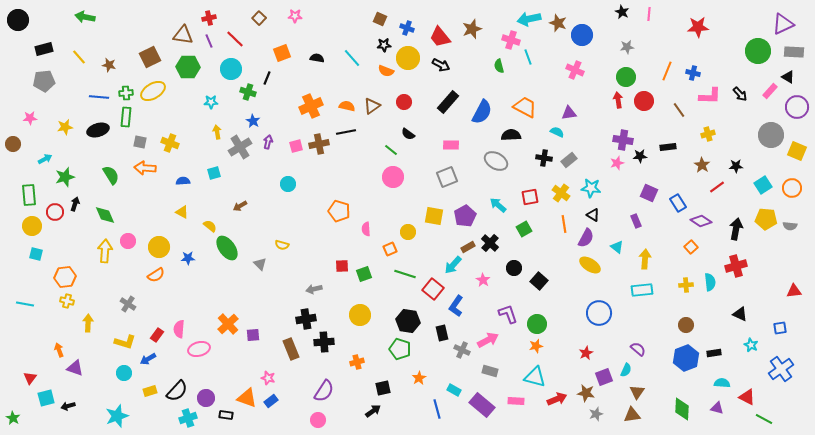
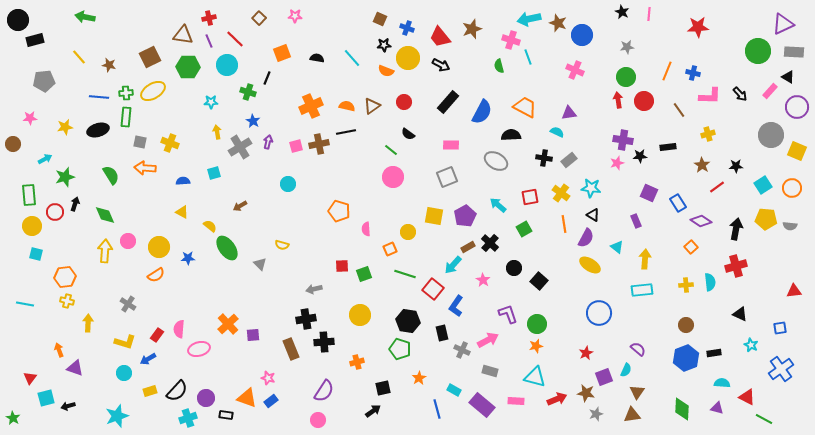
black rectangle at (44, 49): moved 9 px left, 9 px up
cyan circle at (231, 69): moved 4 px left, 4 px up
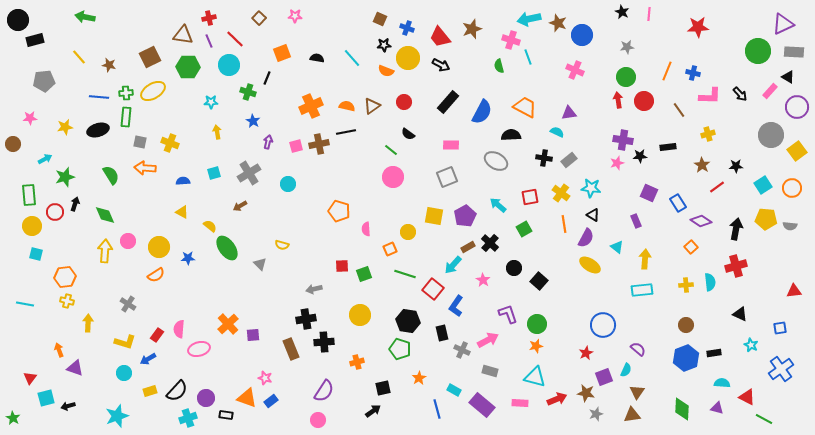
cyan circle at (227, 65): moved 2 px right
gray cross at (240, 147): moved 9 px right, 26 px down
yellow square at (797, 151): rotated 30 degrees clockwise
blue circle at (599, 313): moved 4 px right, 12 px down
pink star at (268, 378): moved 3 px left
pink rectangle at (516, 401): moved 4 px right, 2 px down
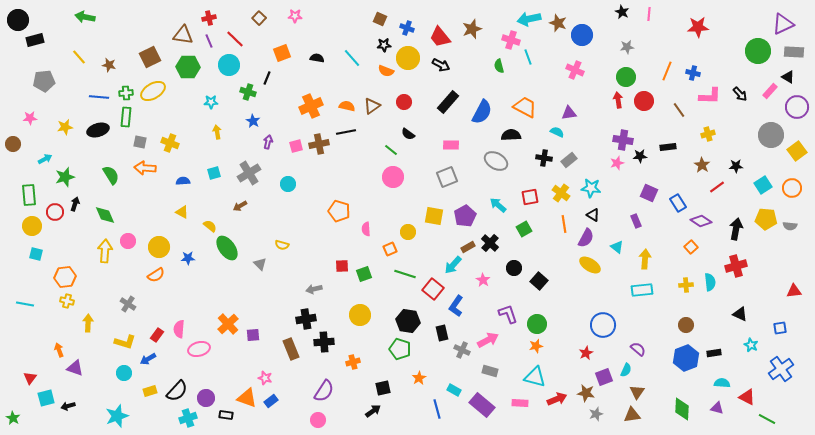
orange cross at (357, 362): moved 4 px left
green line at (764, 419): moved 3 px right
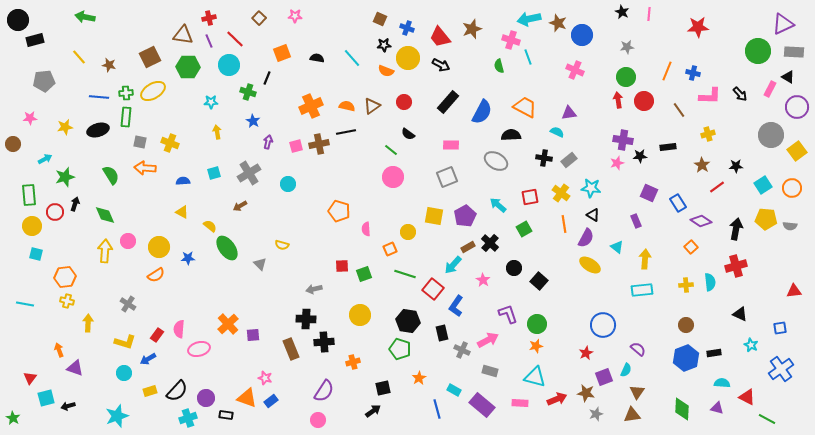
pink rectangle at (770, 91): moved 2 px up; rotated 14 degrees counterclockwise
black cross at (306, 319): rotated 12 degrees clockwise
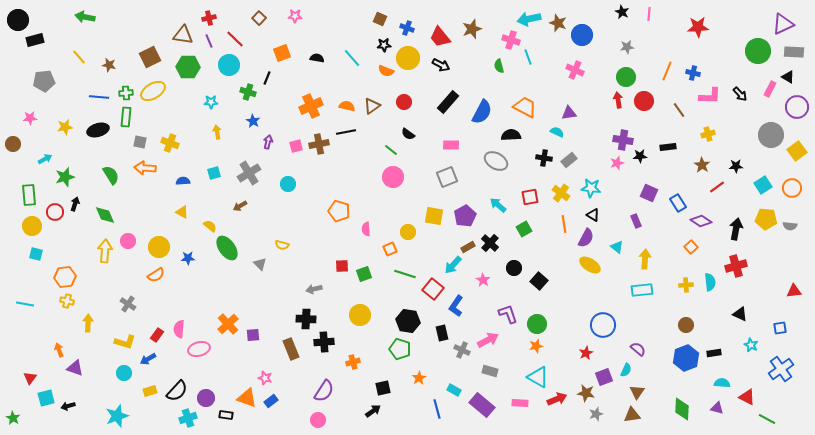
cyan triangle at (535, 377): moved 3 px right; rotated 15 degrees clockwise
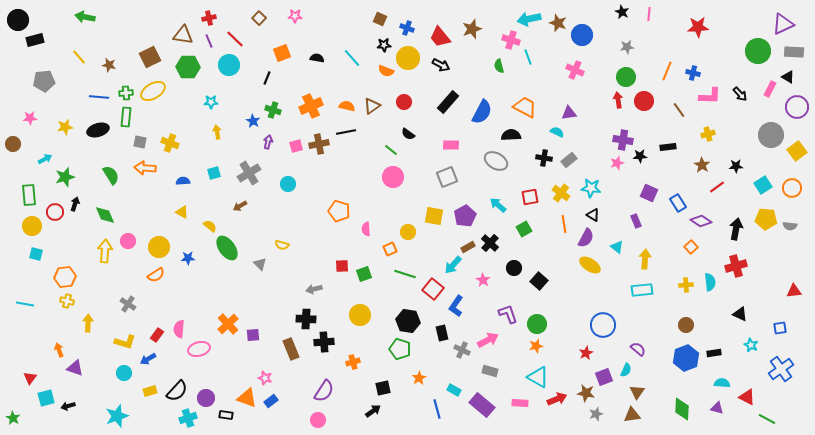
green cross at (248, 92): moved 25 px right, 18 px down
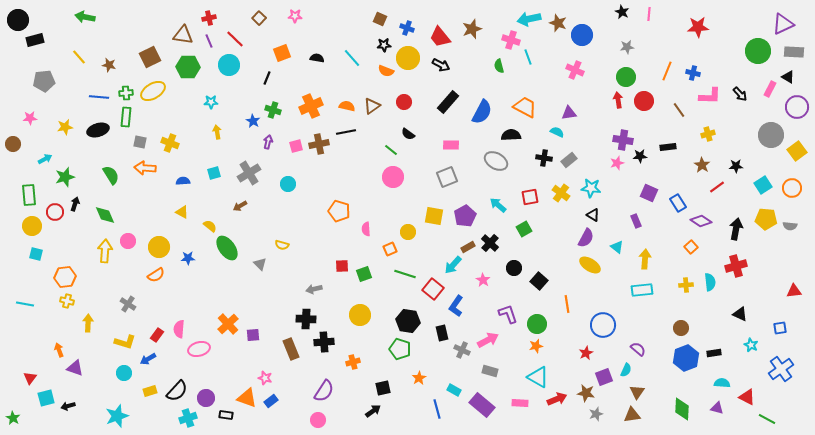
orange line at (564, 224): moved 3 px right, 80 px down
brown circle at (686, 325): moved 5 px left, 3 px down
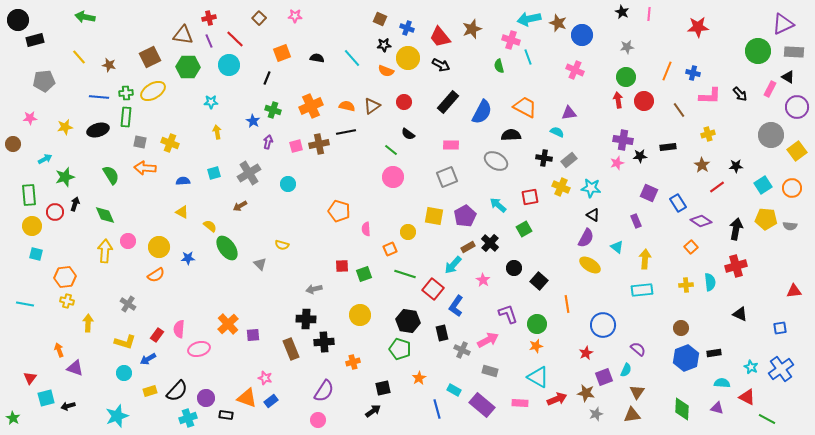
yellow cross at (561, 193): moved 6 px up; rotated 12 degrees counterclockwise
cyan star at (751, 345): moved 22 px down
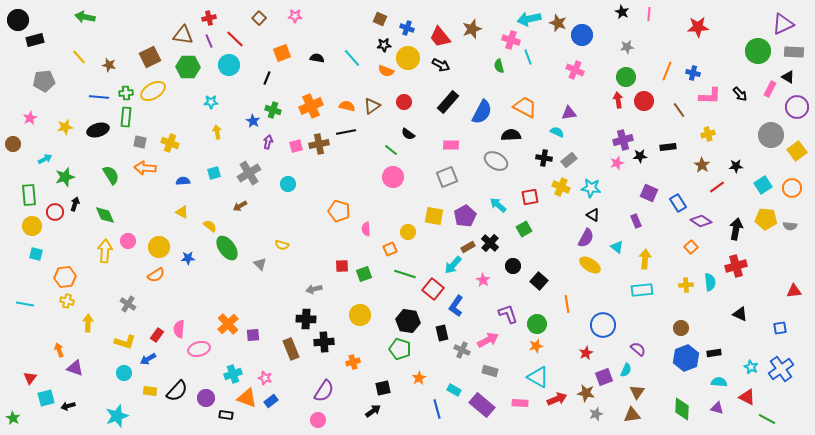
pink star at (30, 118): rotated 24 degrees counterclockwise
purple cross at (623, 140): rotated 24 degrees counterclockwise
black circle at (514, 268): moved 1 px left, 2 px up
cyan semicircle at (722, 383): moved 3 px left, 1 px up
yellow rectangle at (150, 391): rotated 24 degrees clockwise
cyan cross at (188, 418): moved 45 px right, 44 px up
